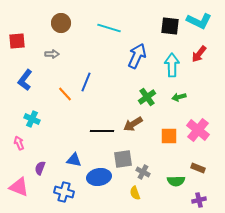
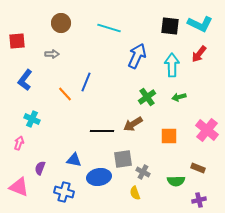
cyan L-shape: moved 1 px right, 3 px down
pink cross: moved 9 px right
pink arrow: rotated 40 degrees clockwise
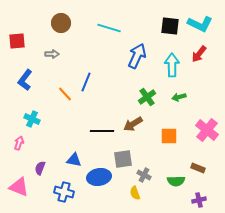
gray cross: moved 1 px right, 3 px down
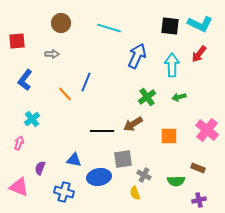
cyan cross: rotated 28 degrees clockwise
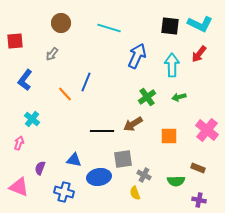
red square: moved 2 px left
gray arrow: rotated 128 degrees clockwise
cyan cross: rotated 14 degrees counterclockwise
purple cross: rotated 24 degrees clockwise
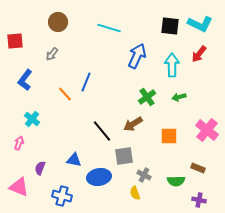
brown circle: moved 3 px left, 1 px up
black line: rotated 50 degrees clockwise
gray square: moved 1 px right, 3 px up
blue cross: moved 2 px left, 4 px down
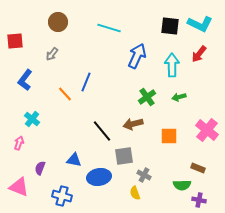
brown arrow: rotated 18 degrees clockwise
green semicircle: moved 6 px right, 4 px down
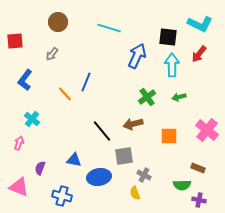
black square: moved 2 px left, 11 px down
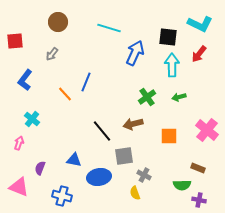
blue arrow: moved 2 px left, 3 px up
